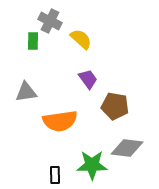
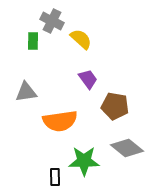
gray cross: moved 2 px right
gray diamond: rotated 32 degrees clockwise
green star: moved 8 px left, 4 px up
black rectangle: moved 2 px down
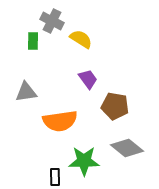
yellow semicircle: rotated 10 degrees counterclockwise
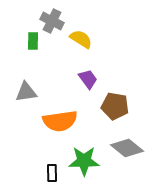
black rectangle: moved 3 px left, 4 px up
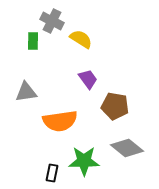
black rectangle: rotated 12 degrees clockwise
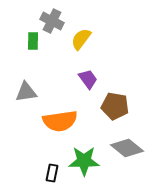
yellow semicircle: rotated 85 degrees counterclockwise
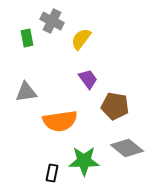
green rectangle: moved 6 px left, 3 px up; rotated 12 degrees counterclockwise
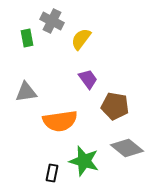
green star: rotated 16 degrees clockwise
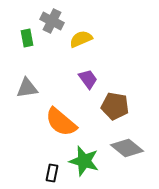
yellow semicircle: rotated 30 degrees clockwise
gray triangle: moved 1 px right, 4 px up
orange semicircle: moved 1 px right, 1 px down; rotated 48 degrees clockwise
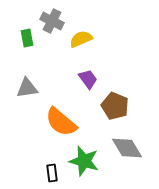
brown pentagon: rotated 12 degrees clockwise
gray diamond: rotated 20 degrees clockwise
black rectangle: rotated 18 degrees counterclockwise
